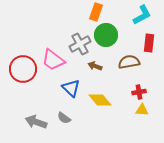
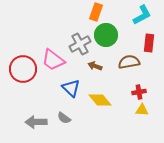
gray arrow: rotated 20 degrees counterclockwise
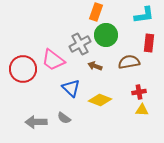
cyan L-shape: moved 2 px right; rotated 20 degrees clockwise
yellow diamond: rotated 30 degrees counterclockwise
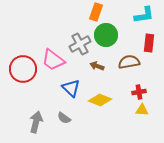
brown arrow: moved 2 px right
gray arrow: rotated 105 degrees clockwise
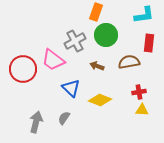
gray cross: moved 5 px left, 3 px up
gray semicircle: rotated 88 degrees clockwise
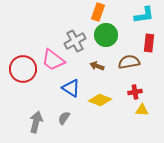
orange rectangle: moved 2 px right
blue triangle: rotated 12 degrees counterclockwise
red cross: moved 4 px left
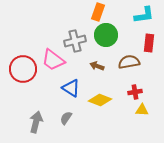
gray cross: rotated 15 degrees clockwise
gray semicircle: moved 2 px right
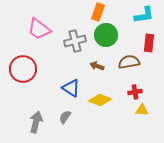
pink trapezoid: moved 14 px left, 31 px up
gray semicircle: moved 1 px left, 1 px up
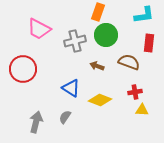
pink trapezoid: rotated 10 degrees counterclockwise
brown semicircle: rotated 30 degrees clockwise
